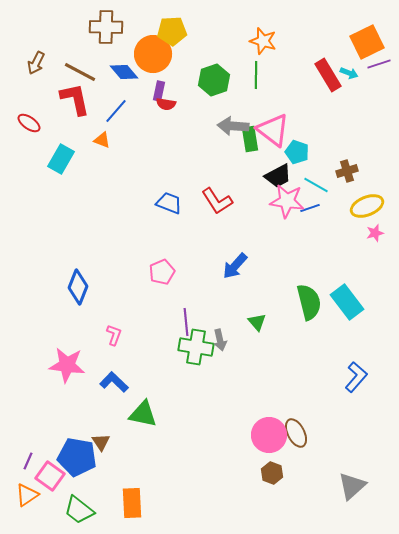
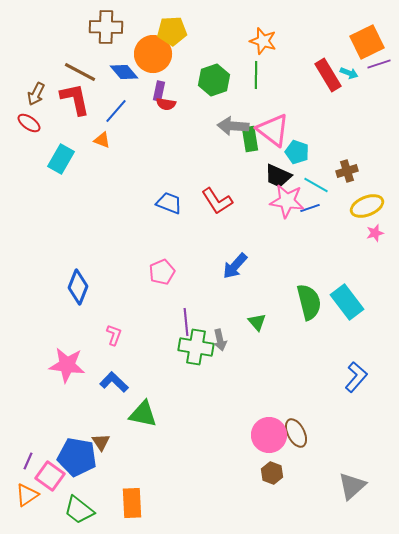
brown arrow at (36, 63): moved 31 px down
black trapezoid at (278, 176): rotated 52 degrees clockwise
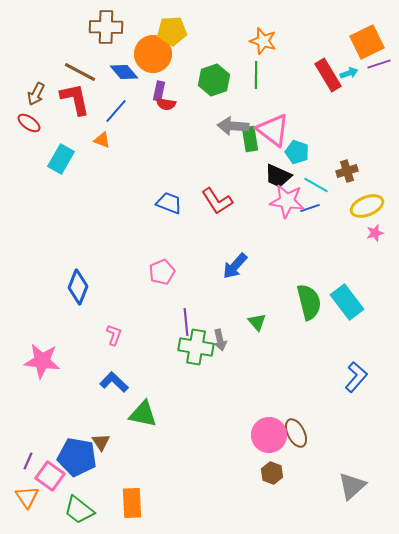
cyan arrow at (349, 73): rotated 42 degrees counterclockwise
pink star at (67, 365): moved 25 px left, 4 px up
orange triangle at (27, 495): moved 2 px down; rotated 30 degrees counterclockwise
